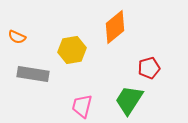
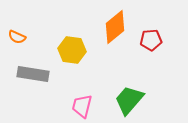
yellow hexagon: rotated 16 degrees clockwise
red pentagon: moved 2 px right, 28 px up; rotated 10 degrees clockwise
green trapezoid: rotated 8 degrees clockwise
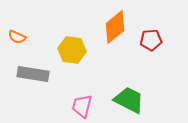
green trapezoid: rotated 76 degrees clockwise
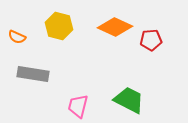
orange diamond: rotated 64 degrees clockwise
yellow hexagon: moved 13 px left, 24 px up; rotated 8 degrees clockwise
pink trapezoid: moved 4 px left
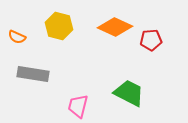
green trapezoid: moved 7 px up
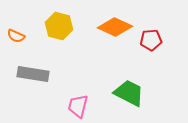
orange semicircle: moved 1 px left, 1 px up
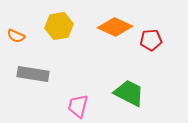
yellow hexagon: rotated 24 degrees counterclockwise
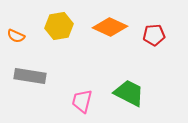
orange diamond: moved 5 px left
red pentagon: moved 3 px right, 5 px up
gray rectangle: moved 3 px left, 2 px down
pink trapezoid: moved 4 px right, 5 px up
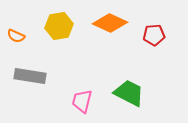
orange diamond: moved 4 px up
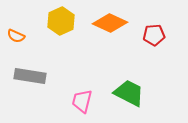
yellow hexagon: moved 2 px right, 5 px up; rotated 16 degrees counterclockwise
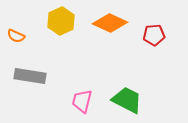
green trapezoid: moved 2 px left, 7 px down
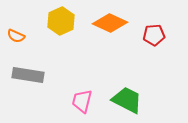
gray rectangle: moved 2 px left, 1 px up
